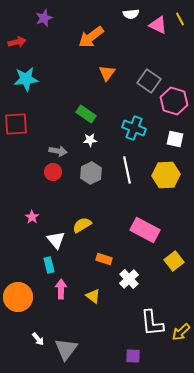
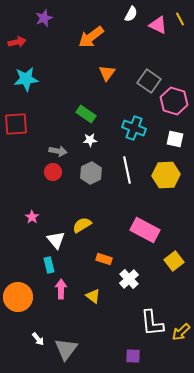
white semicircle: rotated 56 degrees counterclockwise
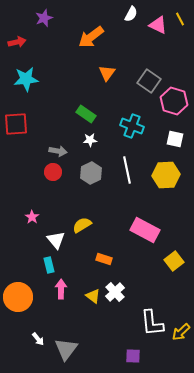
cyan cross: moved 2 px left, 2 px up
white cross: moved 14 px left, 13 px down
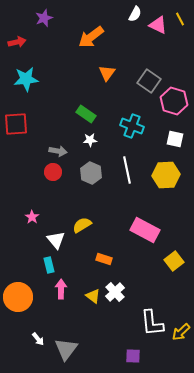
white semicircle: moved 4 px right
gray hexagon: rotated 10 degrees counterclockwise
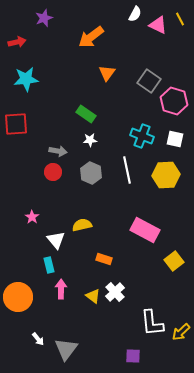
cyan cross: moved 10 px right, 10 px down
yellow semicircle: rotated 18 degrees clockwise
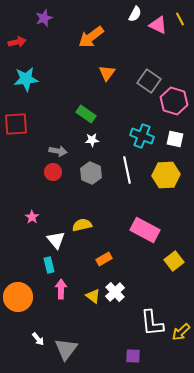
white star: moved 2 px right
orange rectangle: rotated 49 degrees counterclockwise
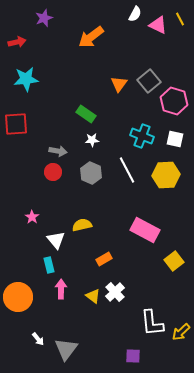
orange triangle: moved 12 px right, 11 px down
gray square: rotated 15 degrees clockwise
white line: rotated 16 degrees counterclockwise
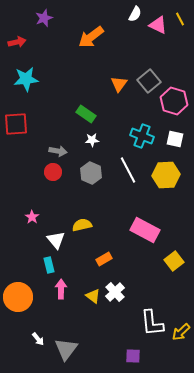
white line: moved 1 px right
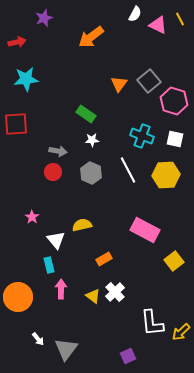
purple square: moved 5 px left; rotated 28 degrees counterclockwise
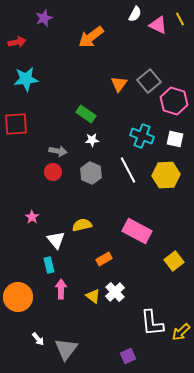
pink rectangle: moved 8 px left, 1 px down
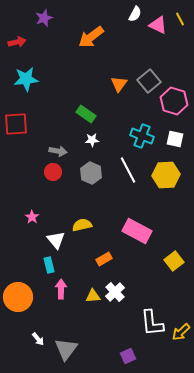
yellow triangle: rotated 42 degrees counterclockwise
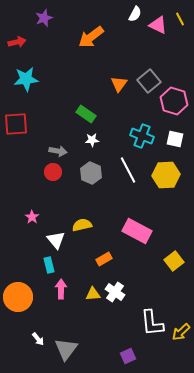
white cross: rotated 12 degrees counterclockwise
yellow triangle: moved 2 px up
